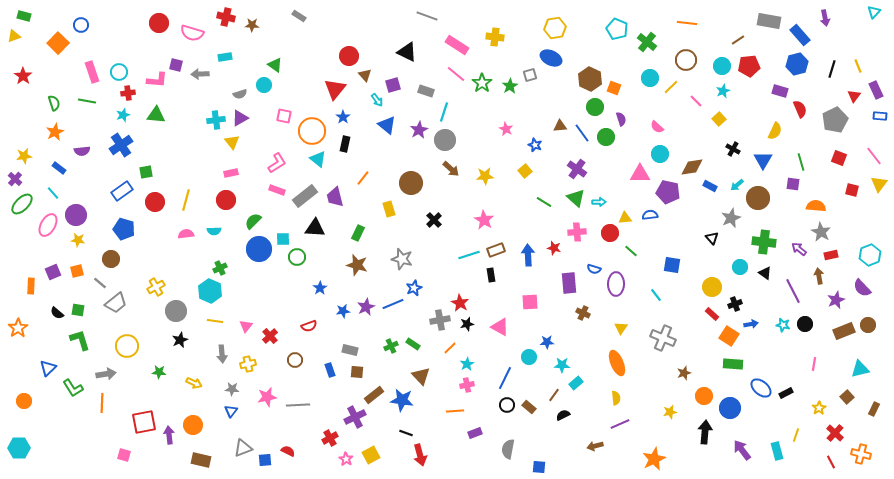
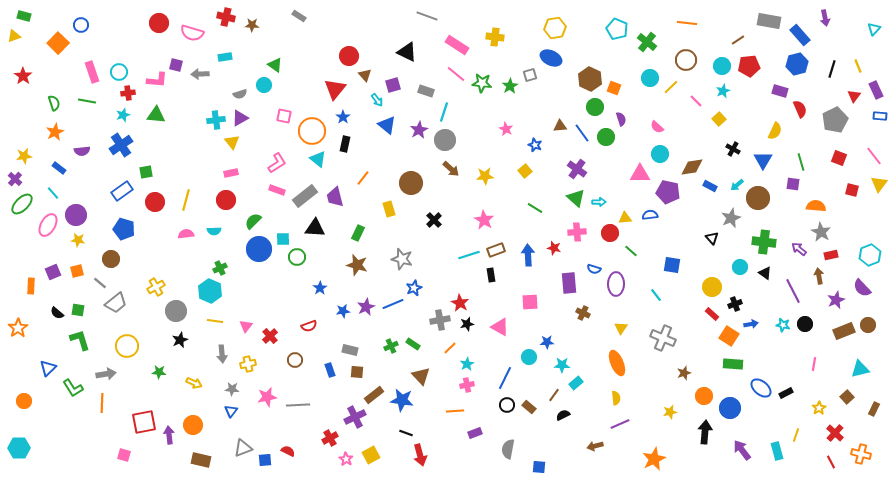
cyan triangle at (874, 12): moved 17 px down
green star at (482, 83): rotated 30 degrees counterclockwise
green line at (544, 202): moved 9 px left, 6 px down
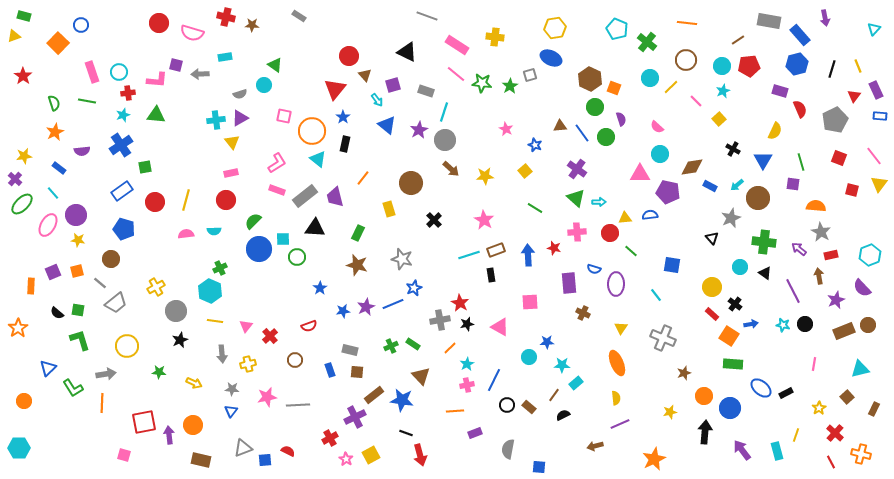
green square at (146, 172): moved 1 px left, 5 px up
black cross at (735, 304): rotated 32 degrees counterclockwise
blue line at (505, 378): moved 11 px left, 2 px down
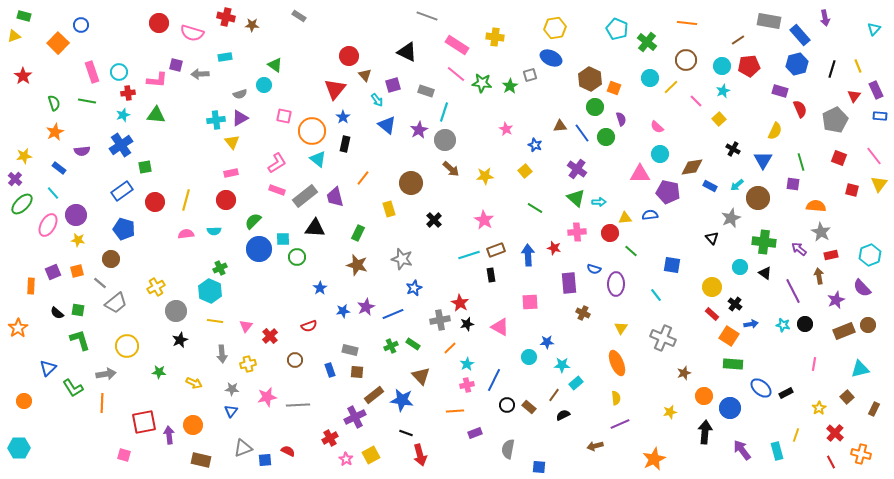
blue line at (393, 304): moved 10 px down
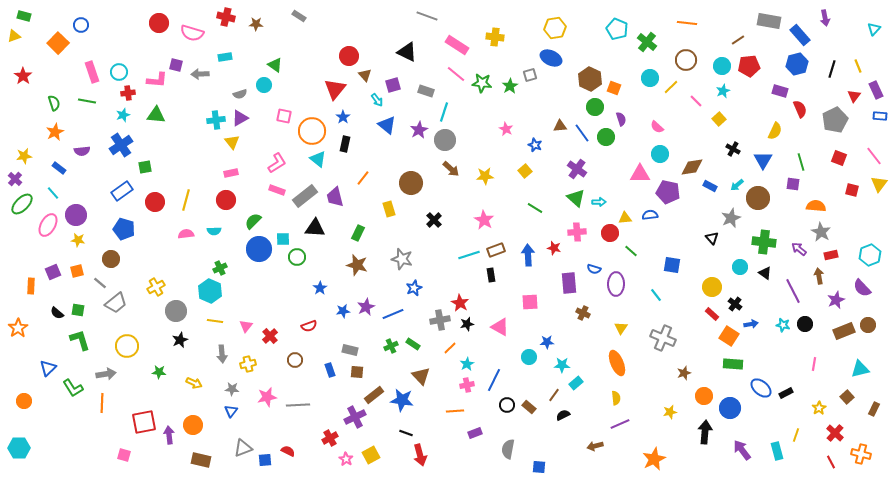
brown star at (252, 25): moved 4 px right, 1 px up
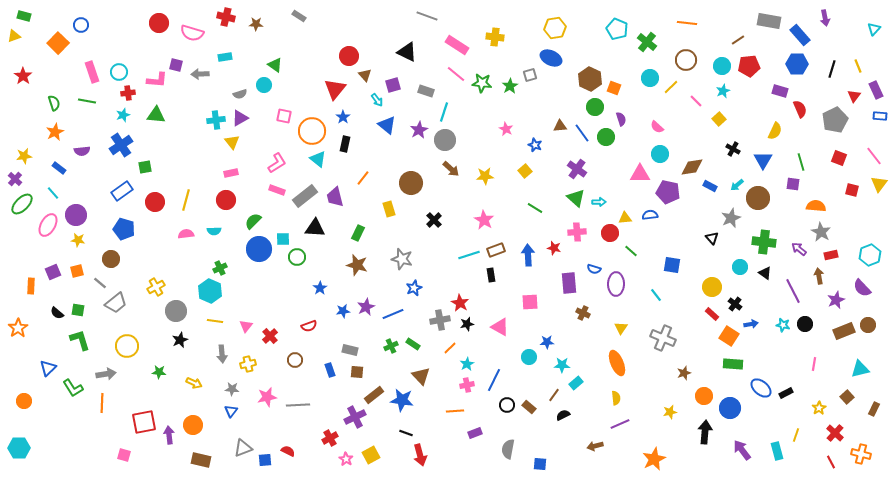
blue hexagon at (797, 64): rotated 15 degrees clockwise
blue square at (539, 467): moved 1 px right, 3 px up
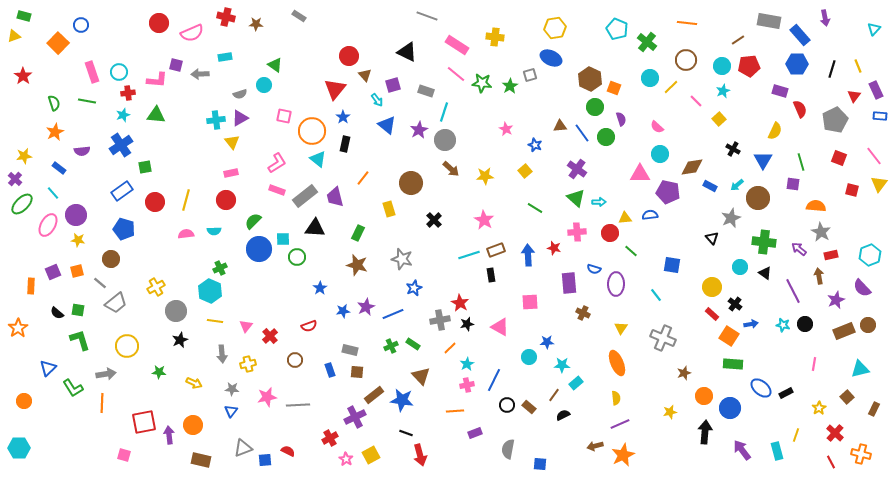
pink semicircle at (192, 33): rotated 40 degrees counterclockwise
orange star at (654, 459): moved 31 px left, 4 px up
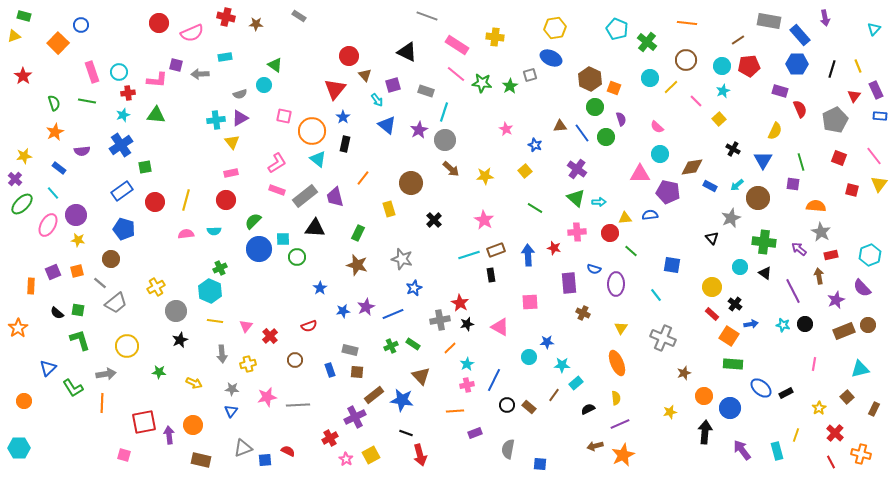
black semicircle at (563, 415): moved 25 px right, 6 px up
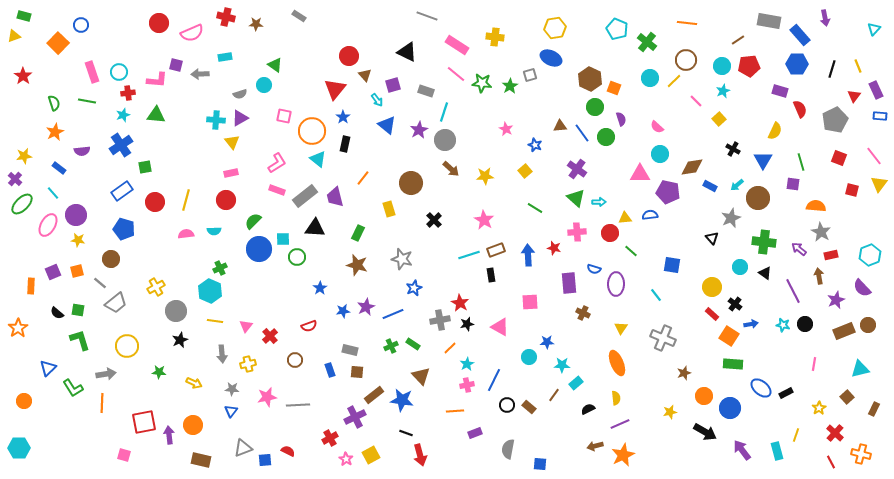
yellow line at (671, 87): moved 3 px right, 6 px up
cyan cross at (216, 120): rotated 12 degrees clockwise
black arrow at (705, 432): rotated 115 degrees clockwise
